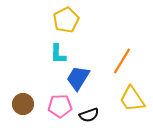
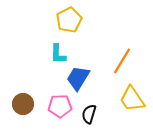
yellow pentagon: moved 3 px right
black semicircle: moved 1 px up; rotated 126 degrees clockwise
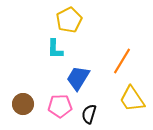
cyan L-shape: moved 3 px left, 5 px up
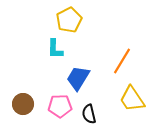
black semicircle: rotated 30 degrees counterclockwise
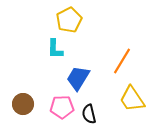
pink pentagon: moved 2 px right, 1 px down
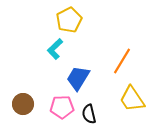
cyan L-shape: rotated 45 degrees clockwise
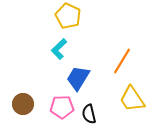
yellow pentagon: moved 1 px left, 4 px up; rotated 20 degrees counterclockwise
cyan L-shape: moved 4 px right
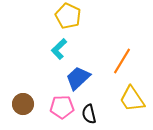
blue trapezoid: rotated 16 degrees clockwise
